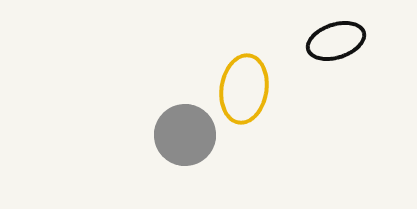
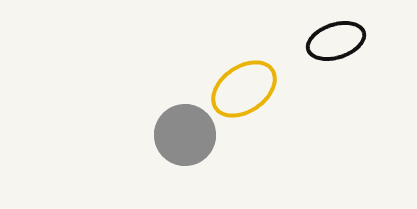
yellow ellipse: rotated 46 degrees clockwise
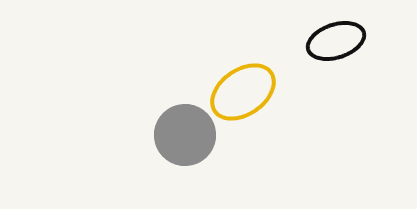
yellow ellipse: moved 1 px left, 3 px down
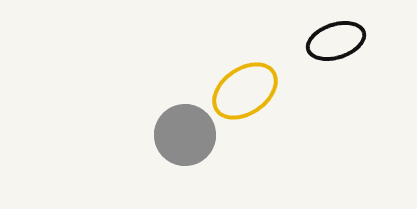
yellow ellipse: moved 2 px right, 1 px up
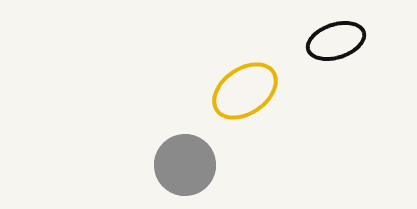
gray circle: moved 30 px down
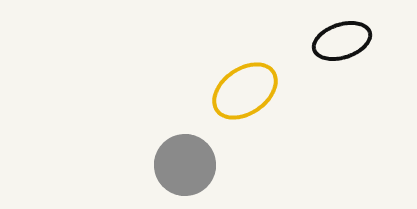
black ellipse: moved 6 px right
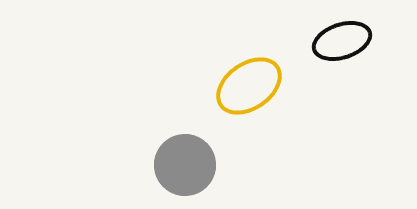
yellow ellipse: moved 4 px right, 5 px up
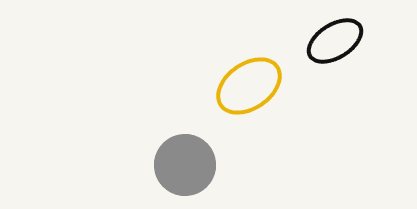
black ellipse: moved 7 px left; rotated 14 degrees counterclockwise
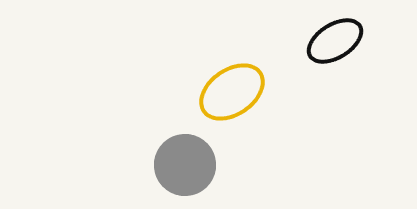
yellow ellipse: moved 17 px left, 6 px down
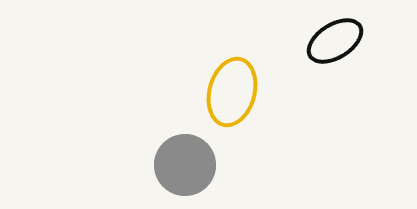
yellow ellipse: rotated 40 degrees counterclockwise
